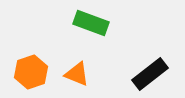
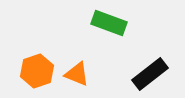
green rectangle: moved 18 px right
orange hexagon: moved 6 px right, 1 px up
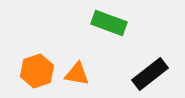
orange triangle: rotated 12 degrees counterclockwise
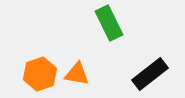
green rectangle: rotated 44 degrees clockwise
orange hexagon: moved 3 px right, 3 px down
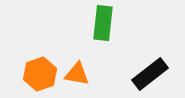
green rectangle: moved 6 px left; rotated 32 degrees clockwise
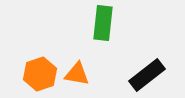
black rectangle: moved 3 px left, 1 px down
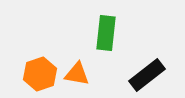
green rectangle: moved 3 px right, 10 px down
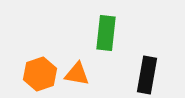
black rectangle: rotated 42 degrees counterclockwise
